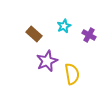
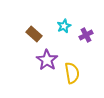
purple cross: moved 3 px left; rotated 32 degrees clockwise
purple star: moved 1 px up; rotated 15 degrees counterclockwise
yellow semicircle: moved 1 px up
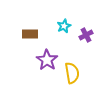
brown rectangle: moved 4 px left; rotated 42 degrees counterclockwise
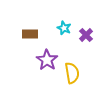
cyan star: moved 2 px down; rotated 24 degrees counterclockwise
purple cross: rotated 16 degrees counterclockwise
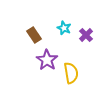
brown rectangle: moved 4 px right, 1 px down; rotated 56 degrees clockwise
yellow semicircle: moved 1 px left
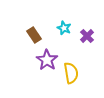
purple cross: moved 1 px right, 1 px down
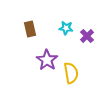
cyan star: moved 2 px right; rotated 16 degrees counterclockwise
brown rectangle: moved 4 px left, 6 px up; rotated 21 degrees clockwise
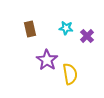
yellow semicircle: moved 1 px left, 1 px down
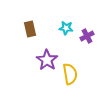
purple cross: rotated 16 degrees clockwise
